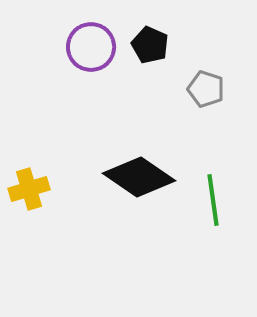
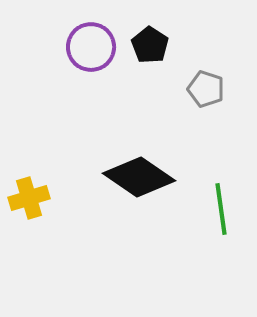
black pentagon: rotated 9 degrees clockwise
yellow cross: moved 9 px down
green line: moved 8 px right, 9 px down
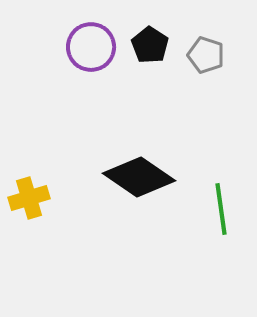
gray pentagon: moved 34 px up
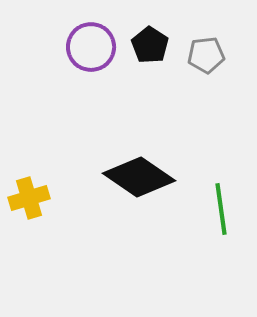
gray pentagon: rotated 24 degrees counterclockwise
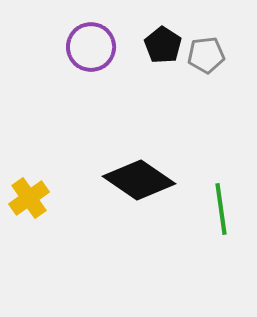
black pentagon: moved 13 px right
black diamond: moved 3 px down
yellow cross: rotated 18 degrees counterclockwise
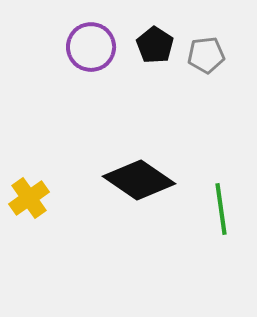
black pentagon: moved 8 px left
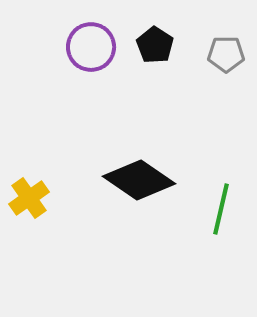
gray pentagon: moved 20 px right, 1 px up; rotated 6 degrees clockwise
green line: rotated 21 degrees clockwise
